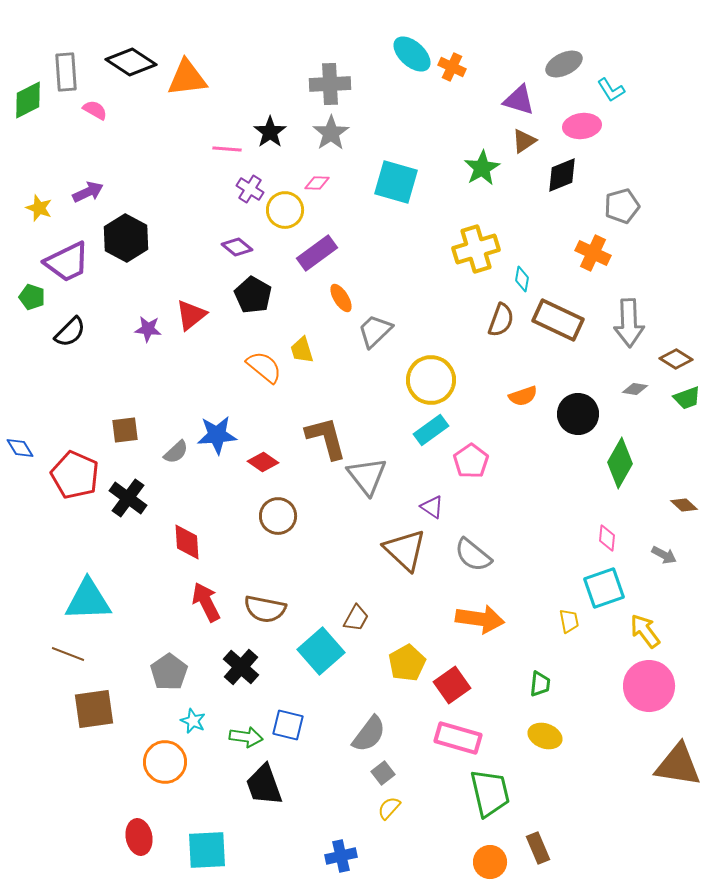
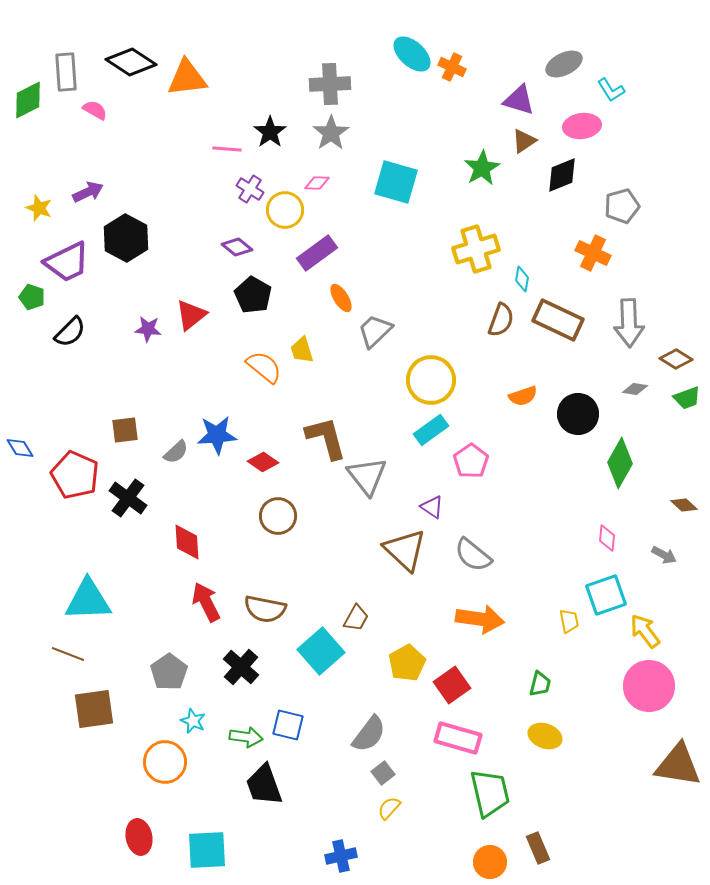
cyan square at (604, 588): moved 2 px right, 7 px down
green trapezoid at (540, 684): rotated 8 degrees clockwise
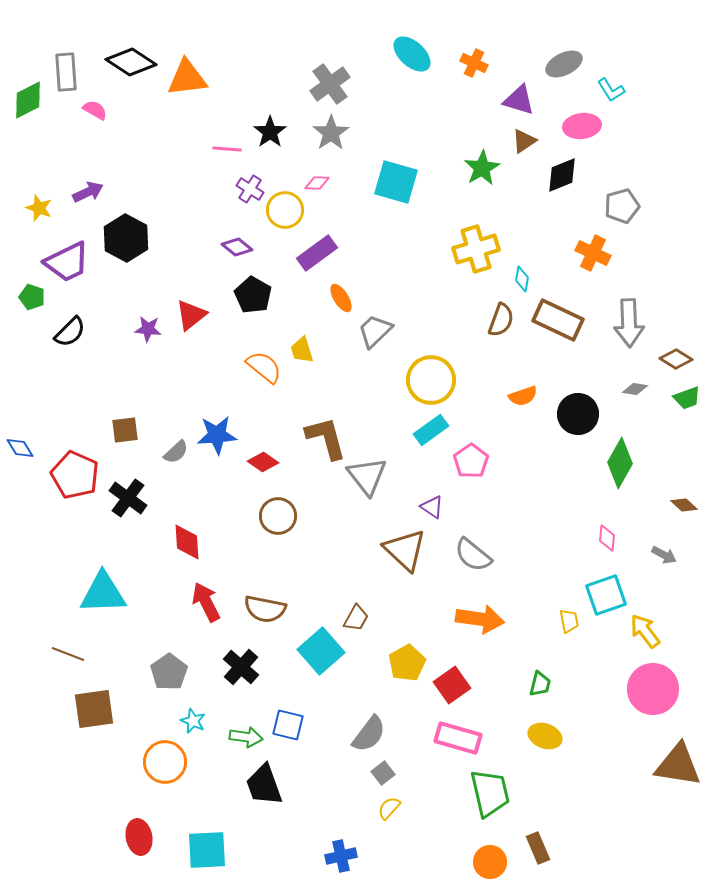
orange cross at (452, 67): moved 22 px right, 4 px up
gray cross at (330, 84): rotated 33 degrees counterclockwise
cyan triangle at (88, 600): moved 15 px right, 7 px up
pink circle at (649, 686): moved 4 px right, 3 px down
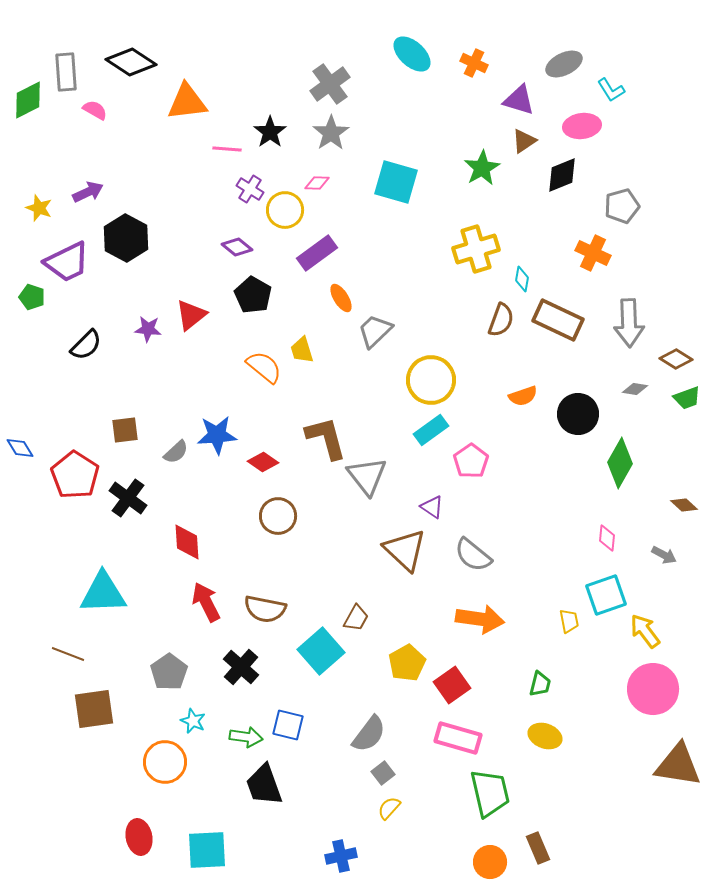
orange triangle at (187, 78): moved 24 px down
black semicircle at (70, 332): moved 16 px right, 13 px down
red pentagon at (75, 475): rotated 9 degrees clockwise
